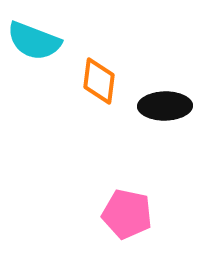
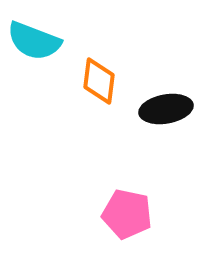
black ellipse: moved 1 px right, 3 px down; rotated 9 degrees counterclockwise
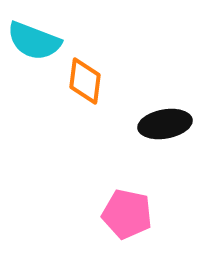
orange diamond: moved 14 px left
black ellipse: moved 1 px left, 15 px down
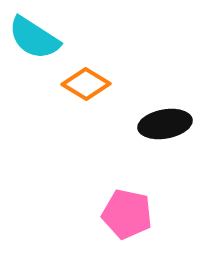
cyan semicircle: moved 3 px up; rotated 12 degrees clockwise
orange diamond: moved 1 px right, 3 px down; rotated 66 degrees counterclockwise
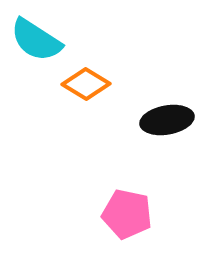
cyan semicircle: moved 2 px right, 2 px down
black ellipse: moved 2 px right, 4 px up
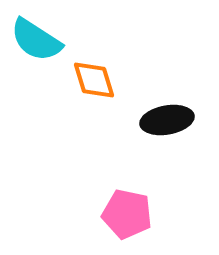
orange diamond: moved 8 px right, 4 px up; rotated 42 degrees clockwise
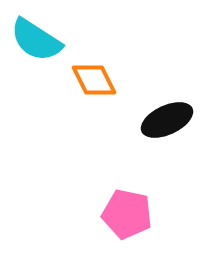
orange diamond: rotated 9 degrees counterclockwise
black ellipse: rotated 15 degrees counterclockwise
